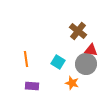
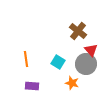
red triangle: rotated 40 degrees clockwise
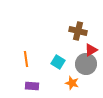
brown cross: rotated 24 degrees counterclockwise
red triangle: rotated 40 degrees clockwise
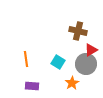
orange star: rotated 24 degrees clockwise
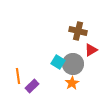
orange line: moved 8 px left, 17 px down
gray circle: moved 13 px left
purple rectangle: rotated 48 degrees counterclockwise
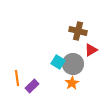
orange line: moved 1 px left, 2 px down
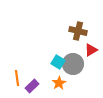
orange star: moved 13 px left
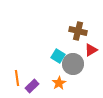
cyan square: moved 6 px up
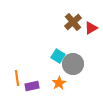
brown cross: moved 5 px left, 9 px up; rotated 36 degrees clockwise
red triangle: moved 22 px up
purple rectangle: rotated 32 degrees clockwise
